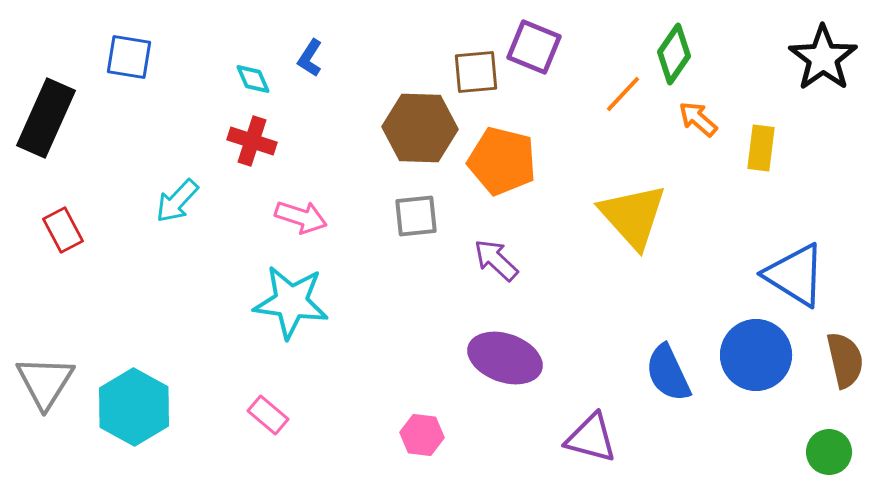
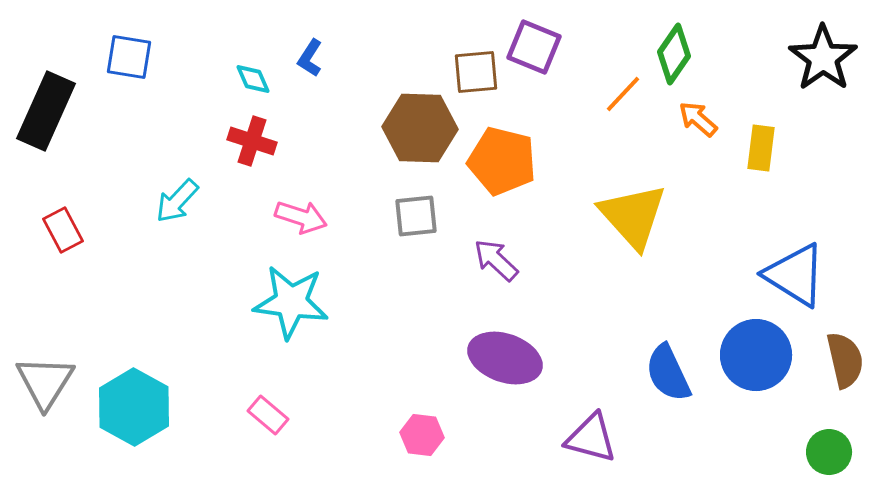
black rectangle: moved 7 px up
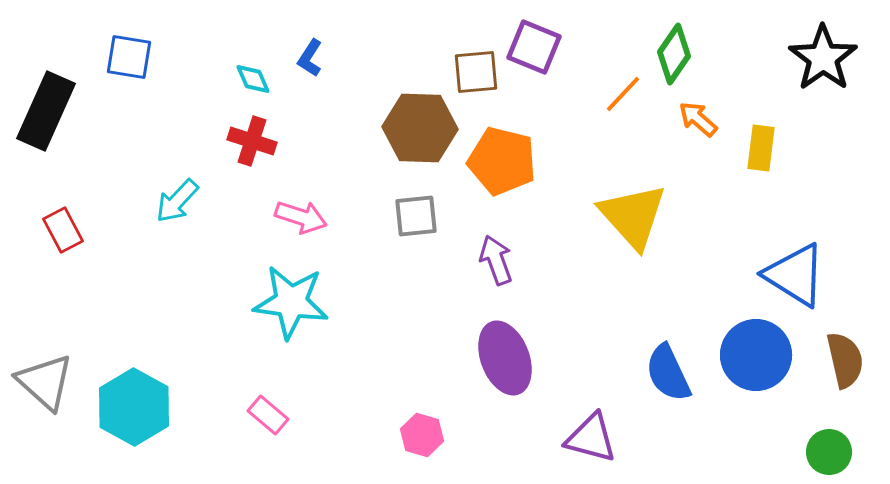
purple arrow: rotated 27 degrees clockwise
purple ellipse: rotated 50 degrees clockwise
gray triangle: rotated 20 degrees counterclockwise
pink hexagon: rotated 9 degrees clockwise
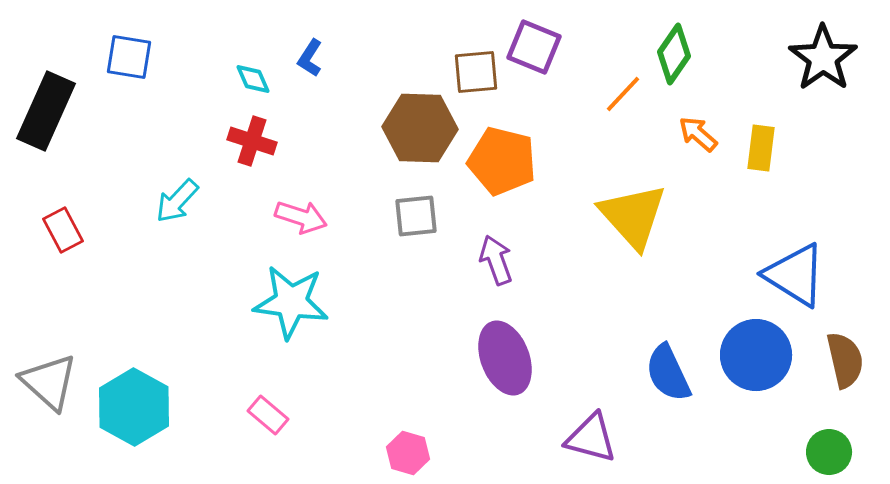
orange arrow: moved 15 px down
gray triangle: moved 4 px right
pink hexagon: moved 14 px left, 18 px down
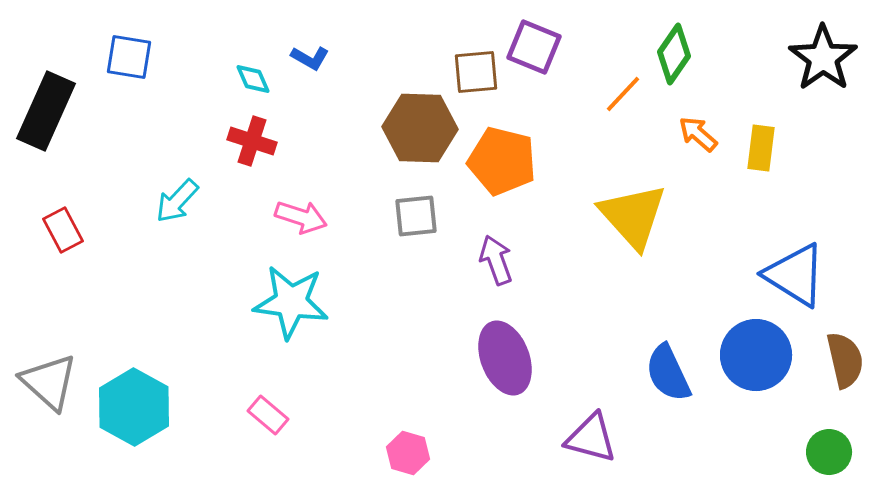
blue L-shape: rotated 93 degrees counterclockwise
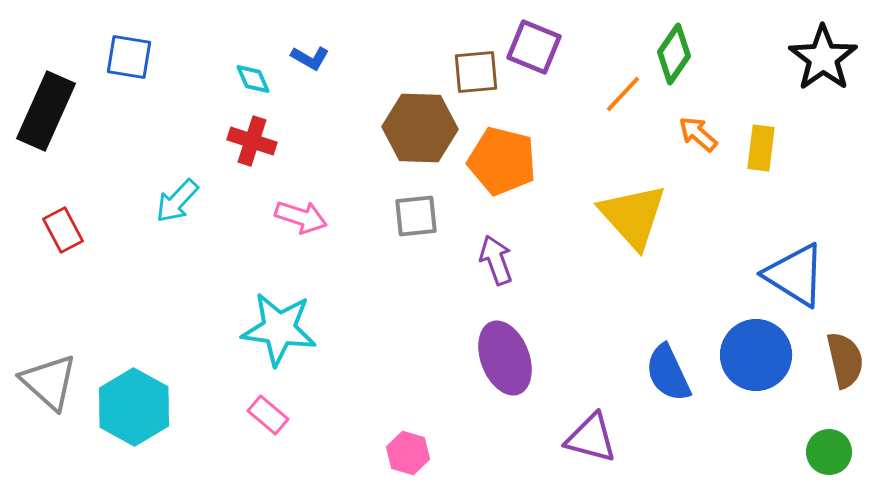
cyan star: moved 12 px left, 27 px down
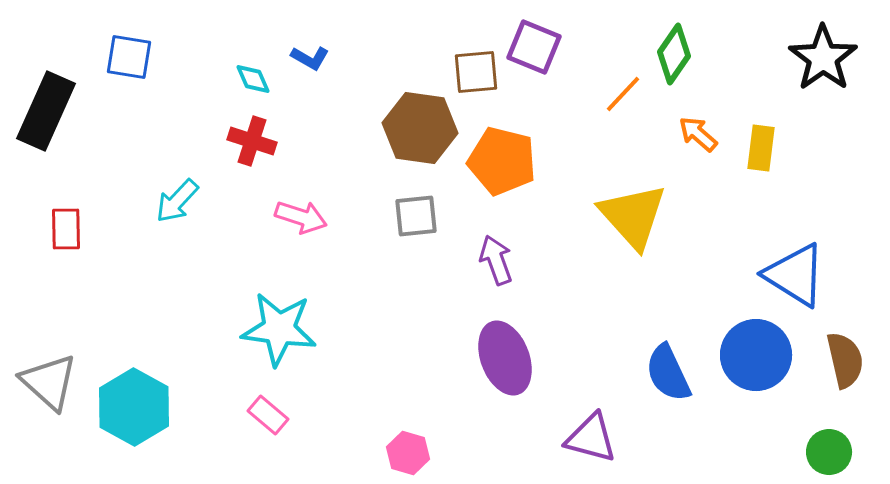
brown hexagon: rotated 6 degrees clockwise
red rectangle: moved 3 px right, 1 px up; rotated 27 degrees clockwise
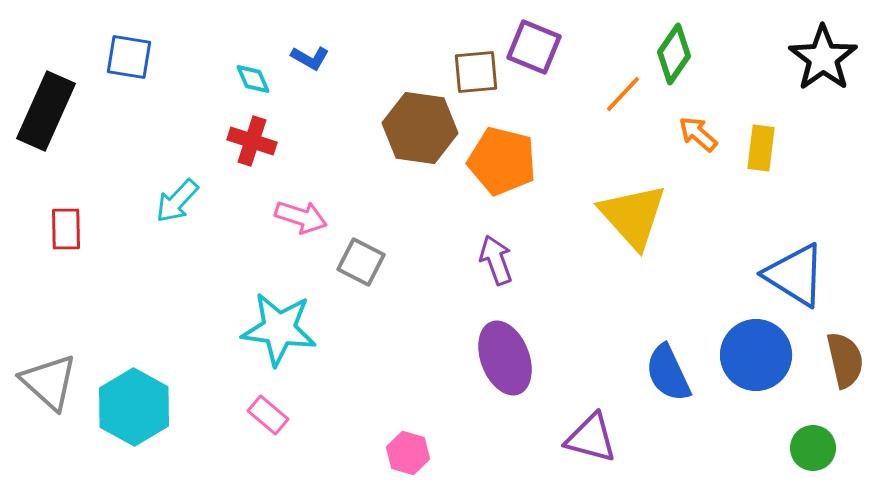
gray square: moved 55 px left, 46 px down; rotated 33 degrees clockwise
green circle: moved 16 px left, 4 px up
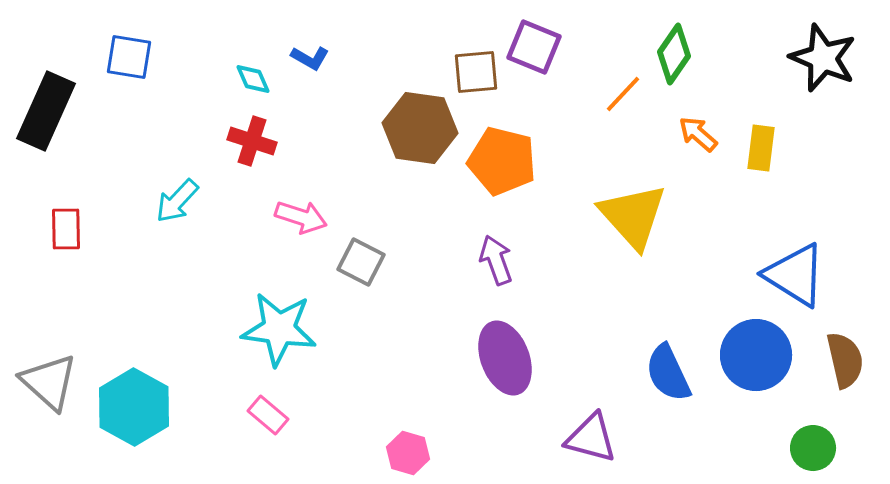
black star: rotated 14 degrees counterclockwise
